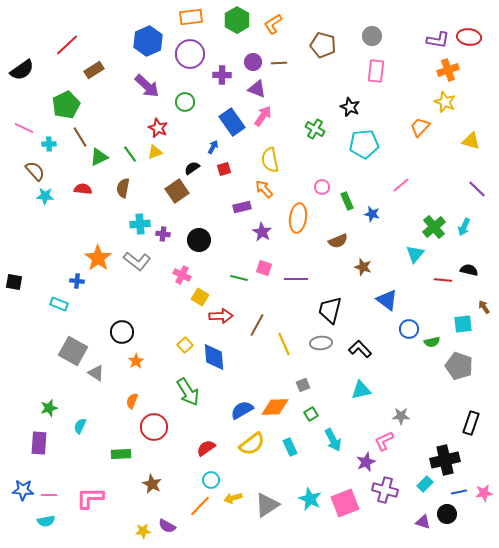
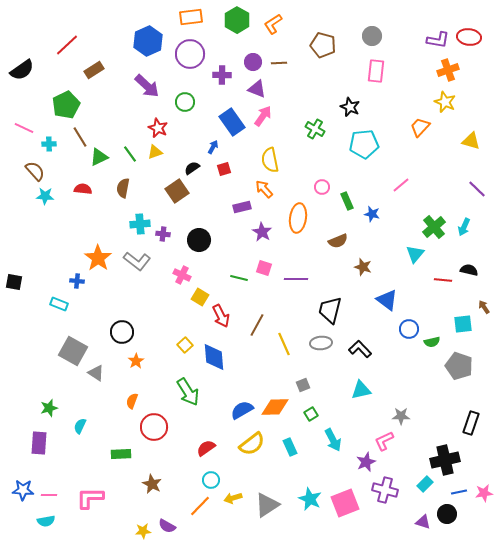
red arrow at (221, 316): rotated 65 degrees clockwise
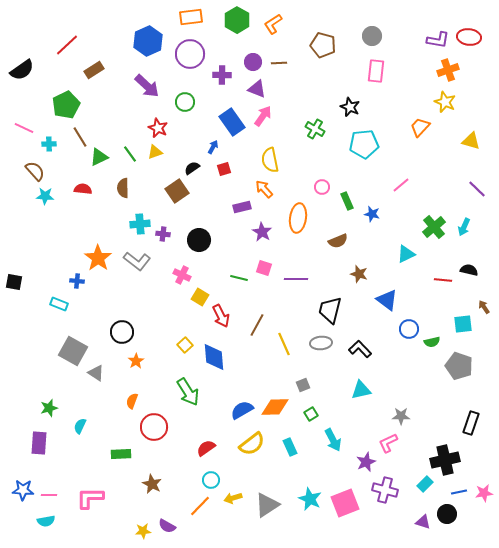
brown semicircle at (123, 188): rotated 12 degrees counterclockwise
cyan triangle at (415, 254): moved 9 px left; rotated 24 degrees clockwise
brown star at (363, 267): moved 4 px left, 7 px down
pink L-shape at (384, 441): moved 4 px right, 2 px down
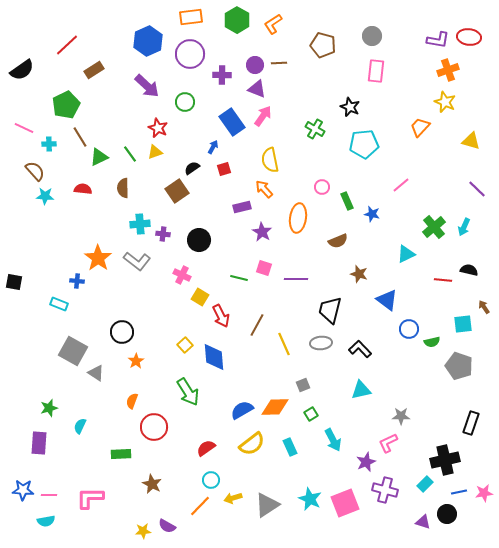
purple circle at (253, 62): moved 2 px right, 3 px down
